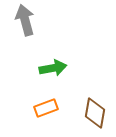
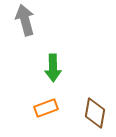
green arrow: rotated 100 degrees clockwise
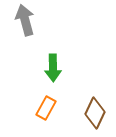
orange rectangle: rotated 40 degrees counterclockwise
brown diamond: rotated 16 degrees clockwise
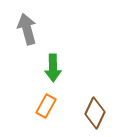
gray arrow: moved 2 px right, 9 px down
orange rectangle: moved 2 px up
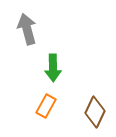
brown diamond: moved 1 px up
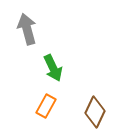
green arrow: rotated 24 degrees counterclockwise
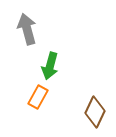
green arrow: moved 3 px left, 2 px up; rotated 40 degrees clockwise
orange rectangle: moved 8 px left, 9 px up
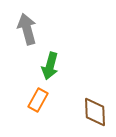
orange rectangle: moved 3 px down
brown diamond: rotated 28 degrees counterclockwise
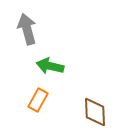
green arrow: rotated 88 degrees clockwise
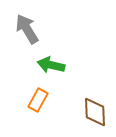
gray arrow: rotated 16 degrees counterclockwise
green arrow: moved 1 px right, 1 px up
